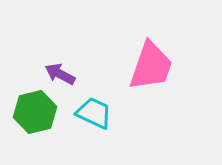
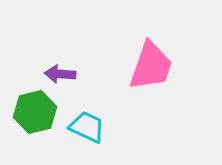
purple arrow: rotated 24 degrees counterclockwise
cyan trapezoid: moved 7 px left, 14 px down
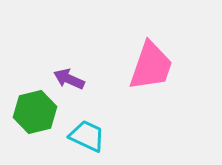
purple arrow: moved 9 px right, 5 px down; rotated 20 degrees clockwise
cyan trapezoid: moved 9 px down
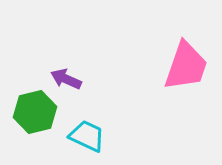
pink trapezoid: moved 35 px right
purple arrow: moved 3 px left
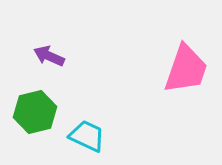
pink trapezoid: moved 3 px down
purple arrow: moved 17 px left, 23 px up
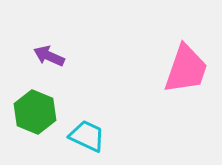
green hexagon: rotated 24 degrees counterclockwise
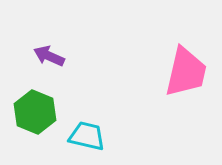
pink trapezoid: moved 3 px down; rotated 6 degrees counterclockwise
cyan trapezoid: rotated 12 degrees counterclockwise
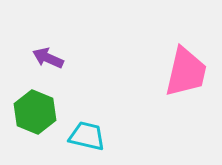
purple arrow: moved 1 px left, 2 px down
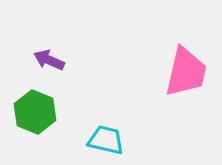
purple arrow: moved 1 px right, 2 px down
cyan trapezoid: moved 19 px right, 4 px down
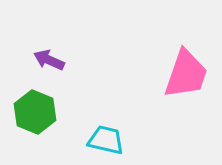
pink trapezoid: moved 2 px down; rotated 6 degrees clockwise
